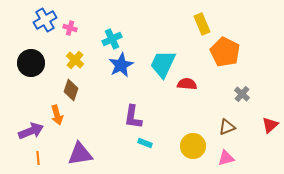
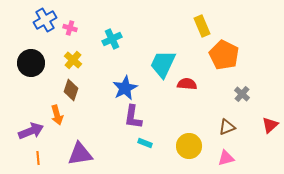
yellow rectangle: moved 2 px down
orange pentagon: moved 1 px left, 3 px down
yellow cross: moved 2 px left
blue star: moved 4 px right, 23 px down
yellow circle: moved 4 px left
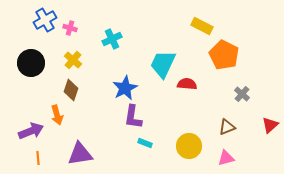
yellow rectangle: rotated 40 degrees counterclockwise
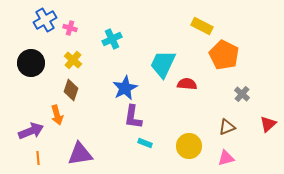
red triangle: moved 2 px left, 1 px up
